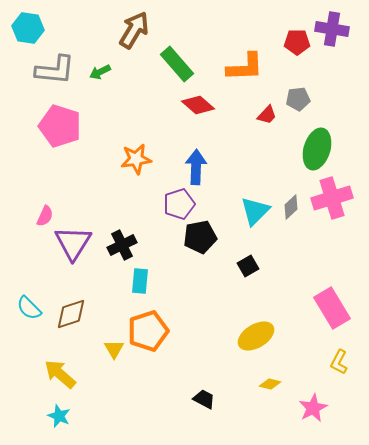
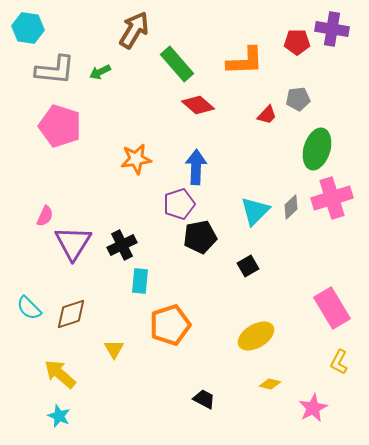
orange L-shape: moved 6 px up
orange pentagon: moved 22 px right, 6 px up
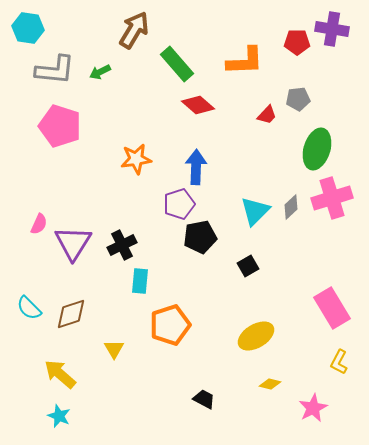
pink semicircle: moved 6 px left, 8 px down
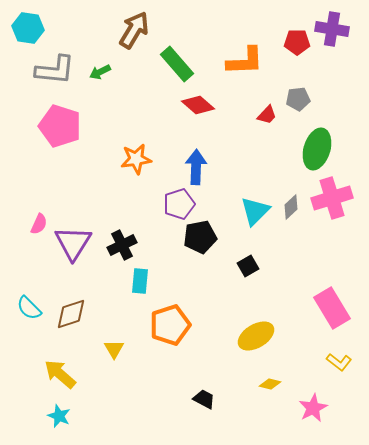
yellow L-shape: rotated 80 degrees counterclockwise
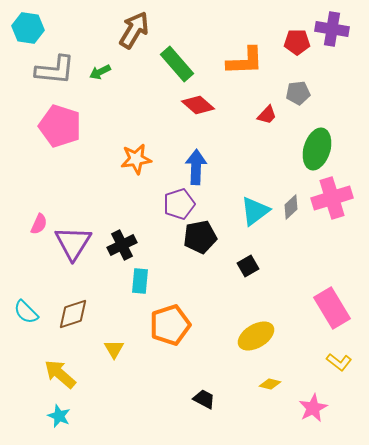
gray pentagon: moved 6 px up
cyan triangle: rotated 8 degrees clockwise
cyan semicircle: moved 3 px left, 4 px down
brown diamond: moved 2 px right
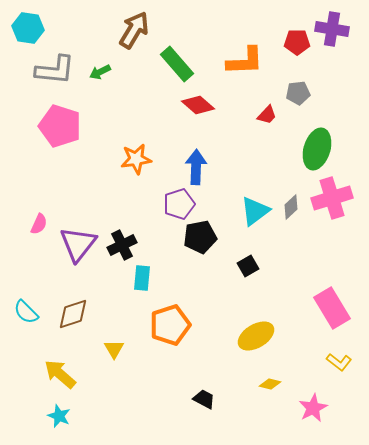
purple triangle: moved 5 px right, 1 px down; rotated 6 degrees clockwise
cyan rectangle: moved 2 px right, 3 px up
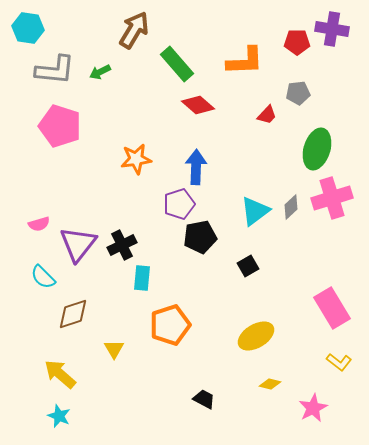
pink semicircle: rotated 50 degrees clockwise
cyan semicircle: moved 17 px right, 35 px up
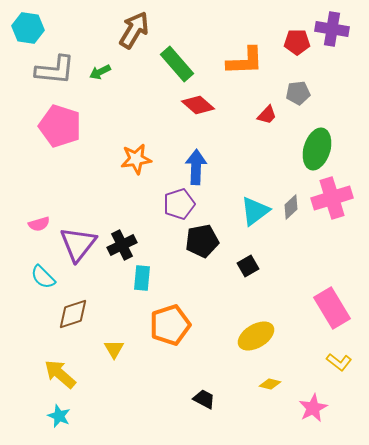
black pentagon: moved 2 px right, 4 px down
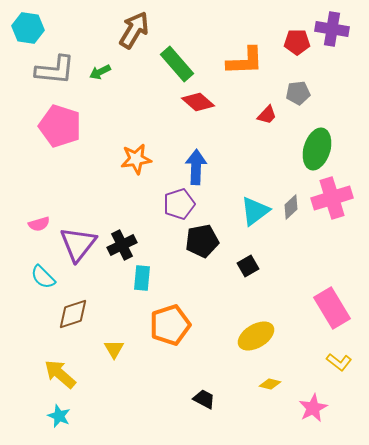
red diamond: moved 3 px up
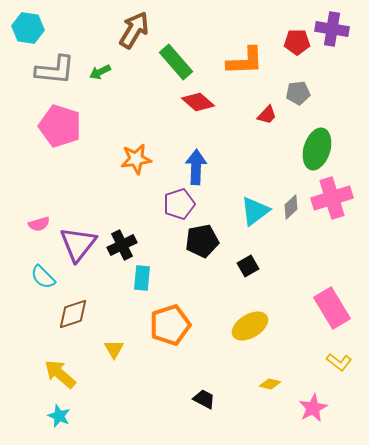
green rectangle: moved 1 px left, 2 px up
yellow ellipse: moved 6 px left, 10 px up
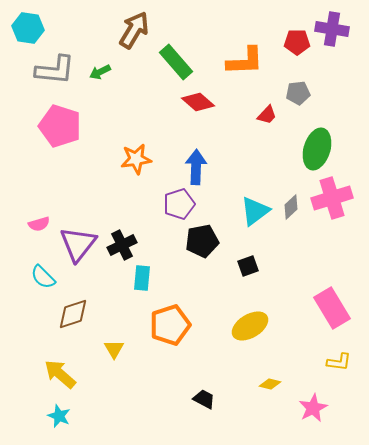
black square: rotated 10 degrees clockwise
yellow L-shape: rotated 30 degrees counterclockwise
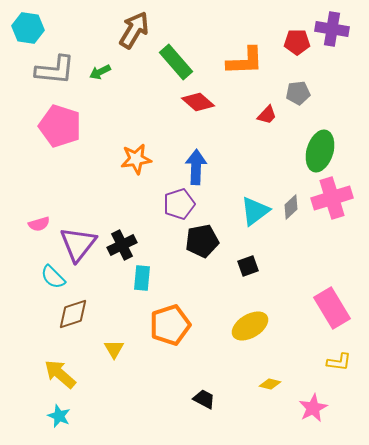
green ellipse: moved 3 px right, 2 px down
cyan semicircle: moved 10 px right
